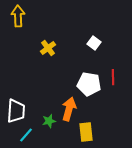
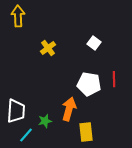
red line: moved 1 px right, 2 px down
green star: moved 4 px left
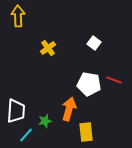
red line: moved 1 px down; rotated 70 degrees counterclockwise
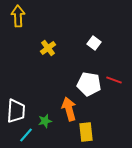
orange arrow: rotated 30 degrees counterclockwise
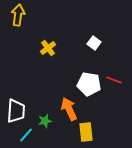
yellow arrow: moved 1 px up; rotated 10 degrees clockwise
orange arrow: rotated 10 degrees counterclockwise
